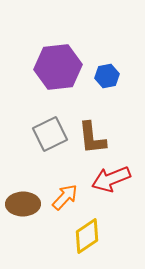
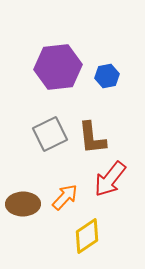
red arrow: moved 1 px left; rotated 30 degrees counterclockwise
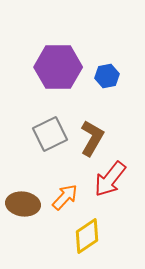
purple hexagon: rotated 6 degrees clockwise
brown L-shape: rotated 144 degrees counterclockwise
brown ellipse: rotated 8 degrees clockwise
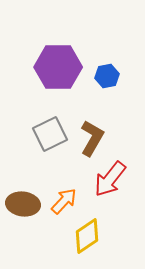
orange arrow: moved 1 px left, 4 px down
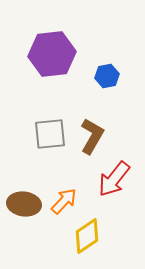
purple hexagon: moved 6 px left, 13 px up; rotated 6 degrees counterclockwise
gray square: rotated 20 degrees clockwise
brown L-shape: moved 2 px up
red arrow: moved 4 px right
brown ellipse: moved 1 px right
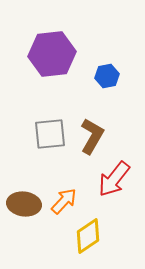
yellow diamond: moved 1 px right
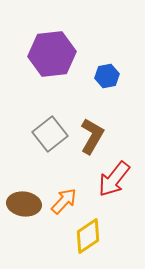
gray square: rotated 32 degrees counterclockwise
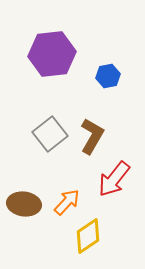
blue hexagon: moved 1 px right
orange arrow: moved 3 px right, 1 px down
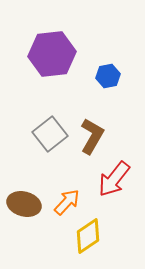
brown ellipse: rotated 8 degrees clockwise
